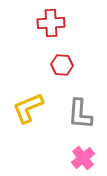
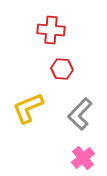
red cross: moved 7 px down; rotated 8 degrees clockwise
red hexagon: moved 4 px down
gray L-shape: rotated 40 degrees clockwise
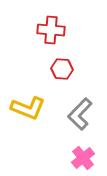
yellow L-shape: rotated 136 degrees counterclockwise
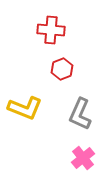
red hexagon: rotated 25 degrees counterclockwise
yellow L-shape: moved 3 px left
gray L-shape: rotated 20 degrees counterclockwise
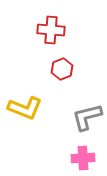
gray L-shape: moved 7 px right, 3 px down; rotated 52 degrees clockwise
pink cross: rotated 35 degrees clockwise
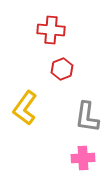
yellow L-shape: rotated 104 degrees clockwise
gray L-shape: rotated 68 degrees counterclockwise
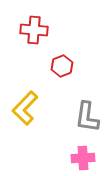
red cross: moved 17 px left
red hexagon: moved 3 px up
yellow L-shape: rotated 8 degrees clockwise
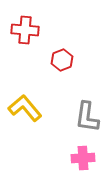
red cross: moved 9 px left
red hexagon: moved 6 px up
yellow L-shape: rotated 96 degrees clockwise
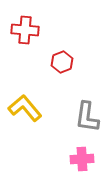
red hexagon: moved 2 px down
pink cross: moved 1 px left, 1 px down
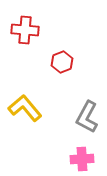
gray L-shape: rotated 20 degrees clockwise
